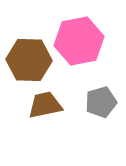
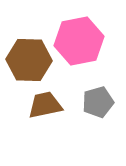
gray pentagon: moved 3 px left
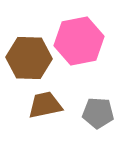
brown hexagon: moved 2 px up
gray pentagon: moved 11 px down; rotated 20 degrees clockwise
